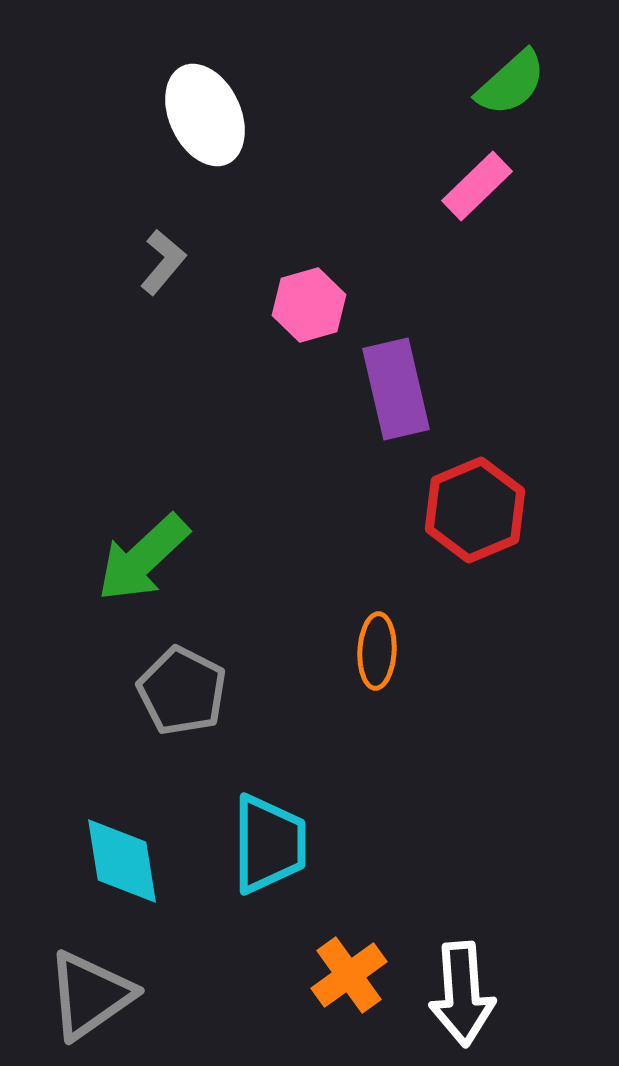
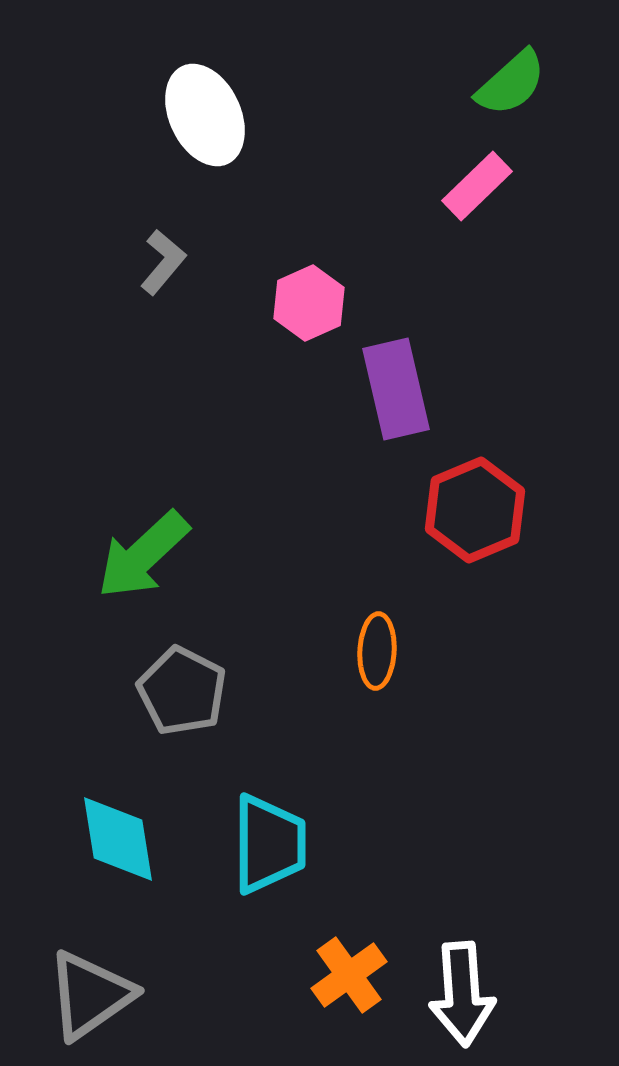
pink hexagon: moved 2 px up; rotated 8 degrees counterclockwise
green arrow: moved 3 px up
cyan diamond: moved 4 px left, 22 px up
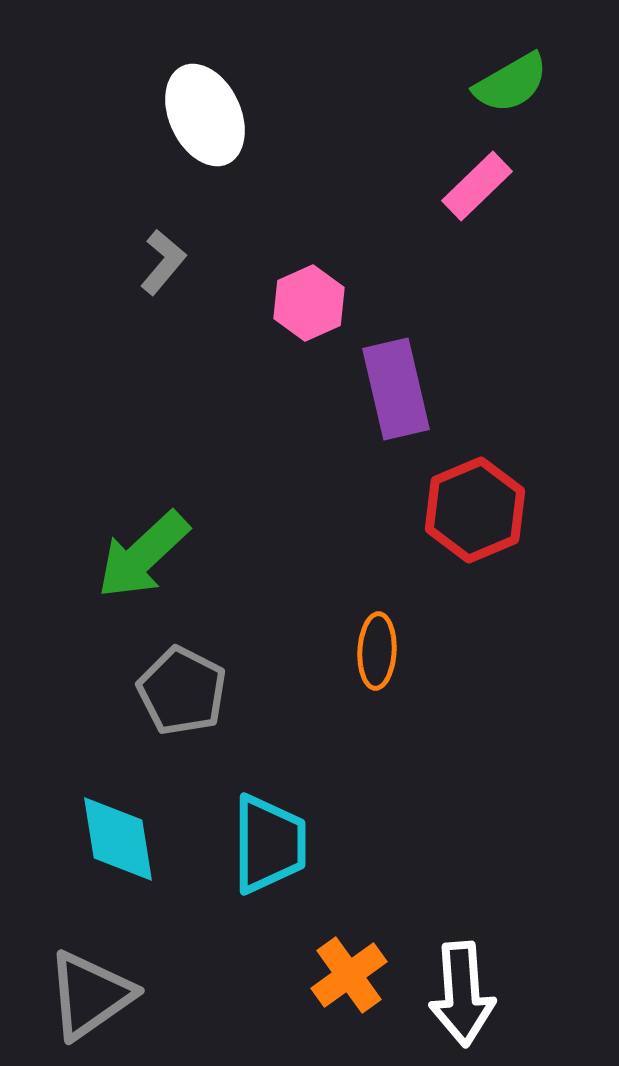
green semicircle: rotated 12 degrees clockwise
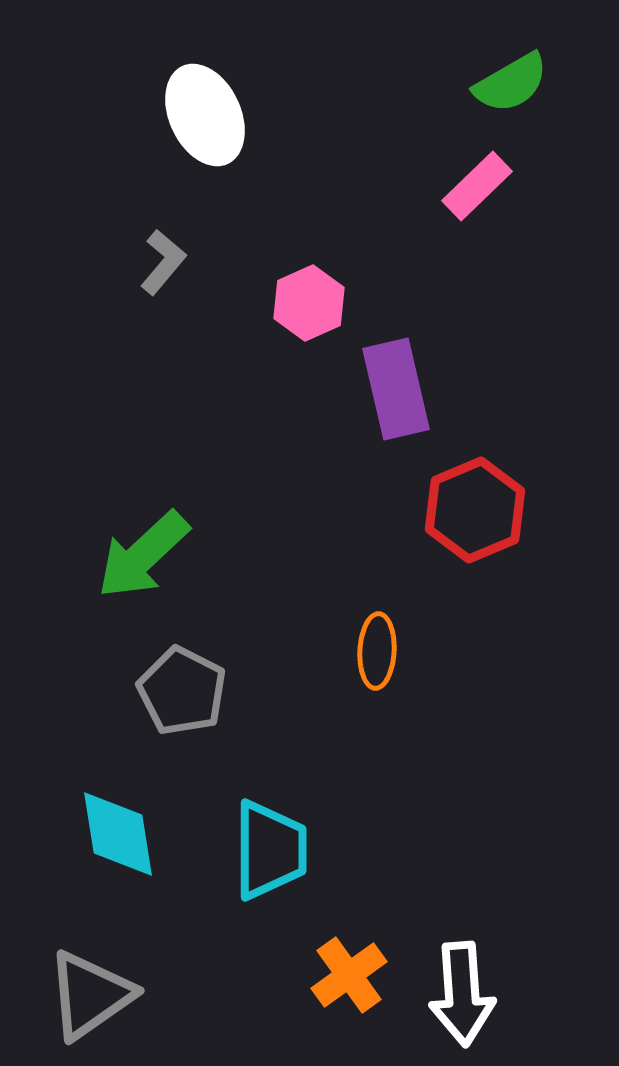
cyan diamond: moved 5 px up
cyan trapezoid: moved 1 px right, 6 px down
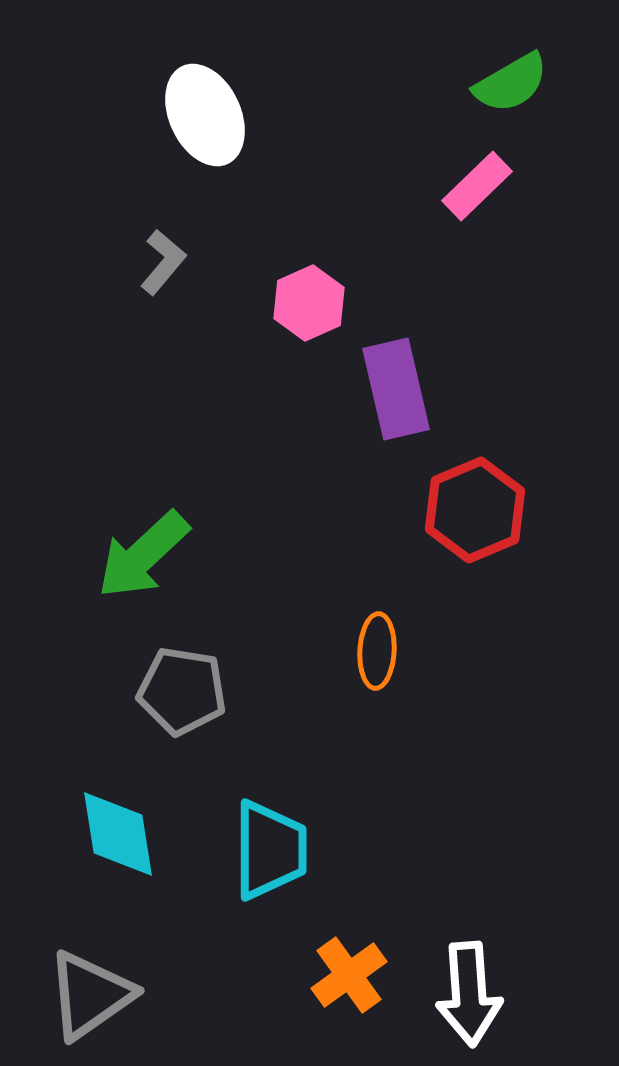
gray pentagon: rotated 18 degrees counterclockwise
white arrow: moved 7 px right
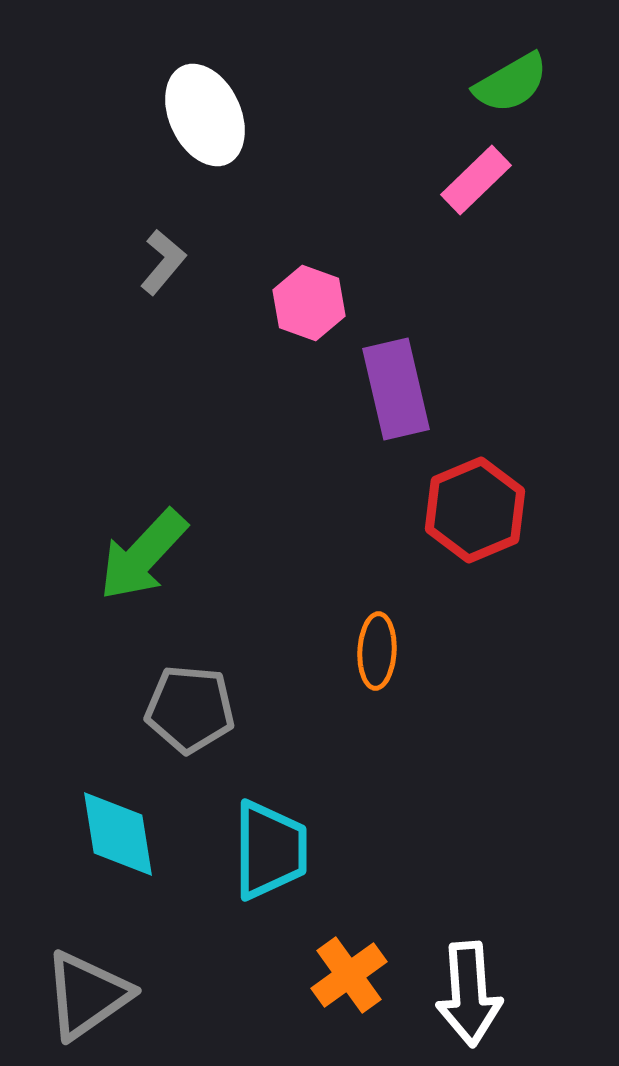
pink rectangle: moved 1 px left, 6 px up
pink hexagon: rotated 16 degrees counterclockwise
green arrow: rotated 4 degrees counterclockwise
gray pentagon: moved 8 px right, 18 px down; rotated 4 degrees counterclockwise
gray triangle: moved 3 px left
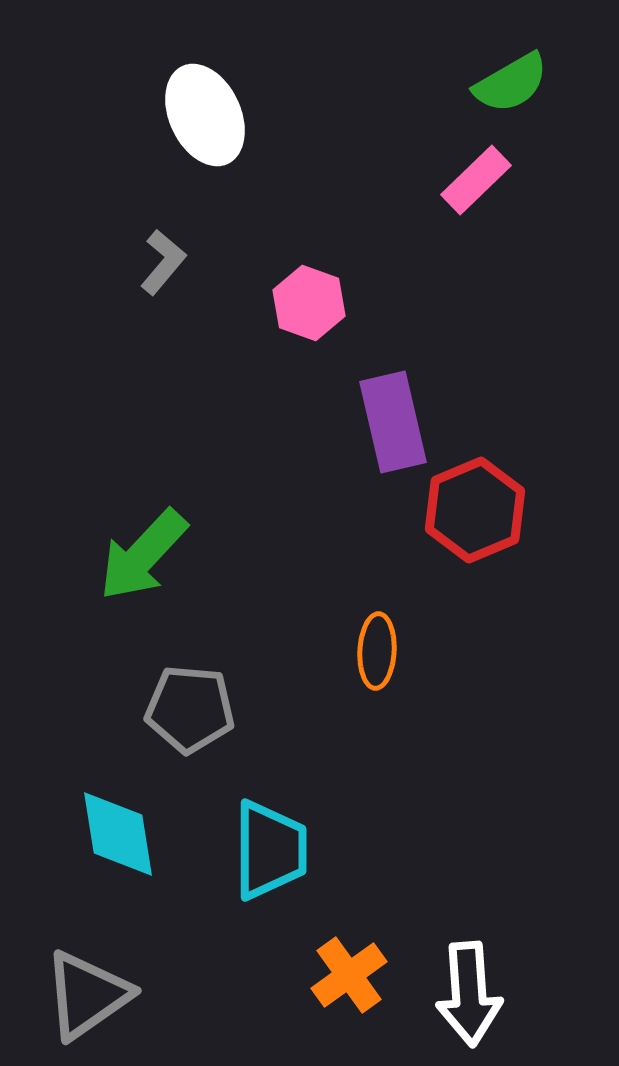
purple rectangle: moved 3 px left, 33 px down
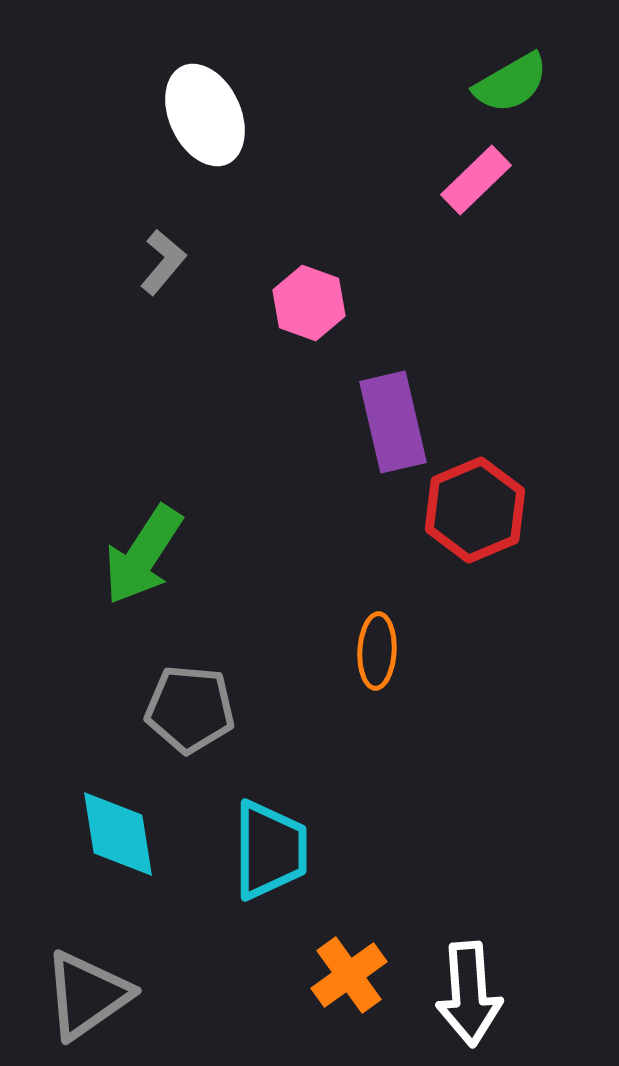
green arrow: rotated 10 degrees counterclockwise
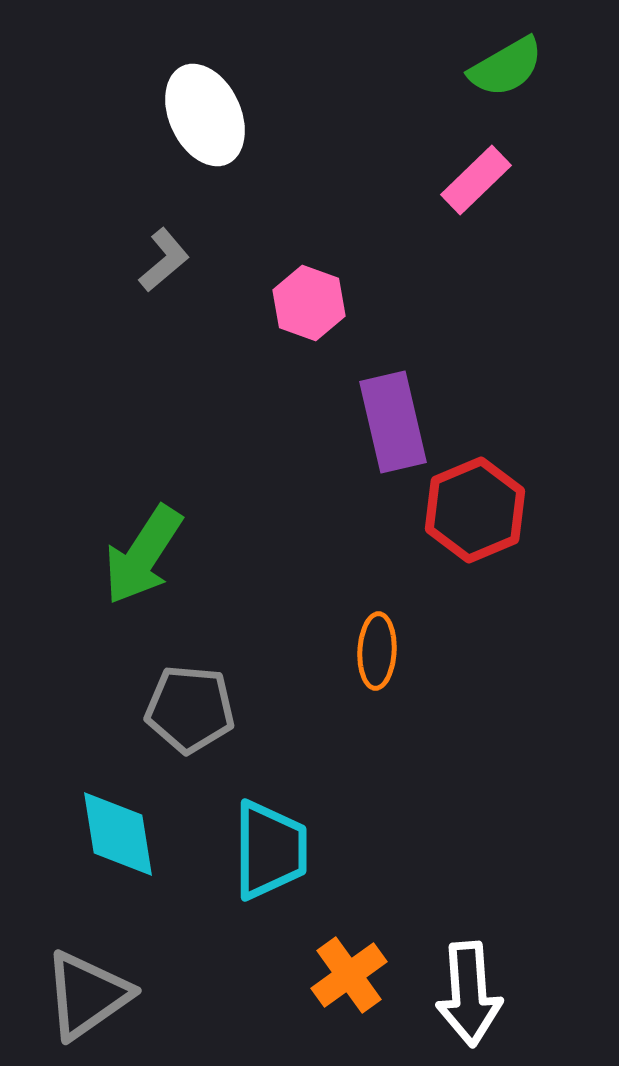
green semicircle: moved 5 px left, 16 px up
gray L-shape: moved 1 px right, 2 px up; rotated 10 degrees clockwise
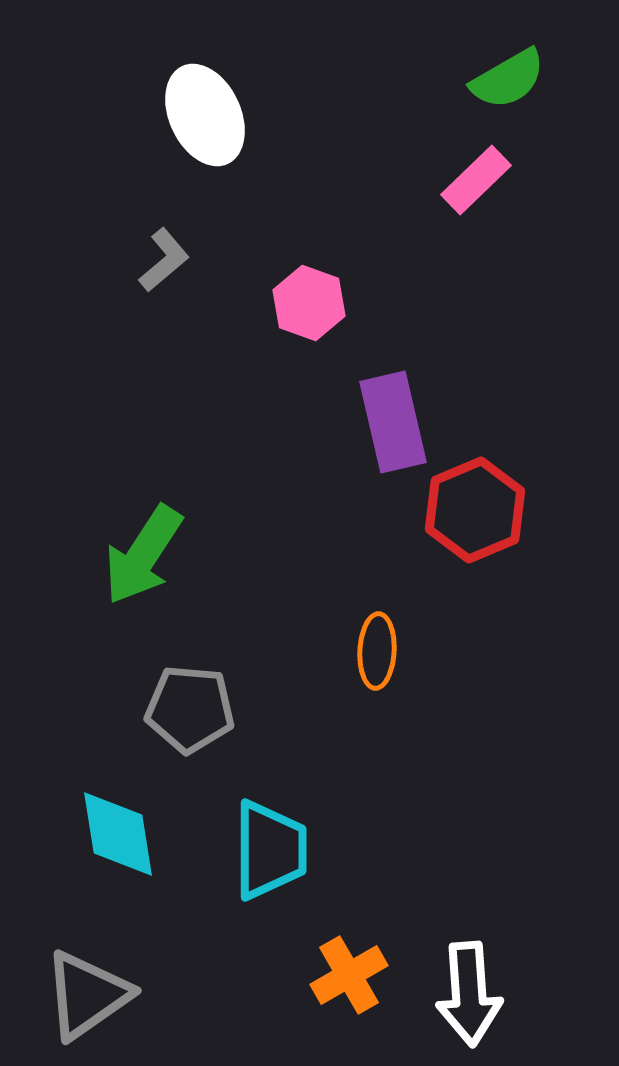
green semicircle: moved 2 px right, 12 px down
orange cross: rotated 6 degrees clockwise
